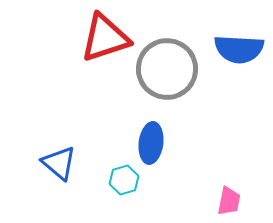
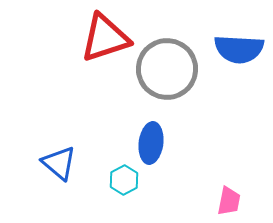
cyan hexagon: rotated 12 degrees counterclockwise
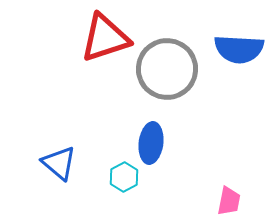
cyan hexagon: moved 3 px up
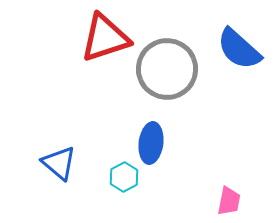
blue semicircle: rotated 39 degrees clockwise
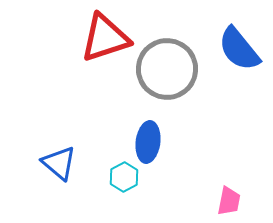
blue semicircle: rotated 9 degrees clockwise
blue ellipse: moved 3 px left, 1 px up
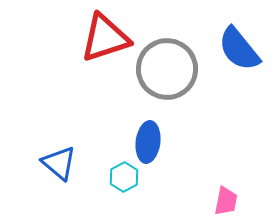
pink trapezoid: moved 3 px left
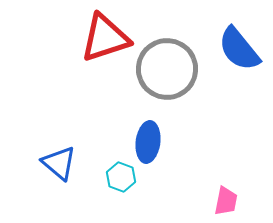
cyan hexagon: moved 3 px left; rotated 12 degrees counterclockwise
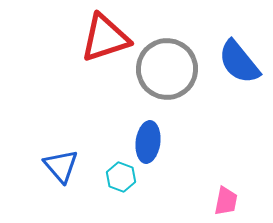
blue semicircle: moved 13 px down
blue triangle: moved 2 px right, 3 px down; rotated 9 degrees clockwise
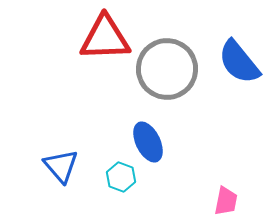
red triangle: rotated 16 degrees clockwise
blue ellipse: rotated 33 degrees counterclockwise
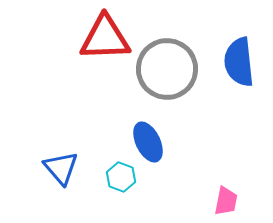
blue semicircle: rotated 33 degrees clockwise
blue triangle: moved 2 px down
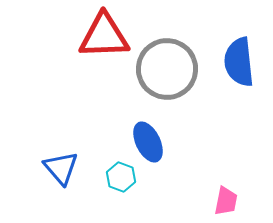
red triangle: moved 1 px left, 2 px up
